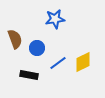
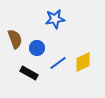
black rectangle: moved 2 px up; rotated 18 degrees clockwise
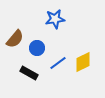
brown semicircle: rotated 60 degrees clockwise
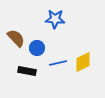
blue star: rotated 12 degrees clockwise
brown semicircle: moved 1 px right, 1 px up; rotated 84 degrees counterclockwise
blue line: rotated 24 degrees clockwise
black rectangle: moved 2 px left, 2 px up; rotated 18 degrees counterclockwise
